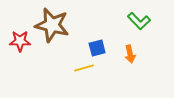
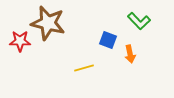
brown star: moved 4 px left, 2 px up
blue square: moved 11 px right, 8 px up; rotated 36 degrees clockwise
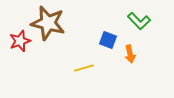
red star: rotated 20 degrees counterclockwise
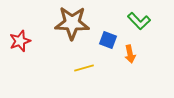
brown star: moved 24 px right; rotated 12 degrees counterclockwise
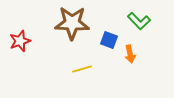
blue square: moved 1 px right
yellow line: moved 2 px left, 1 px down
